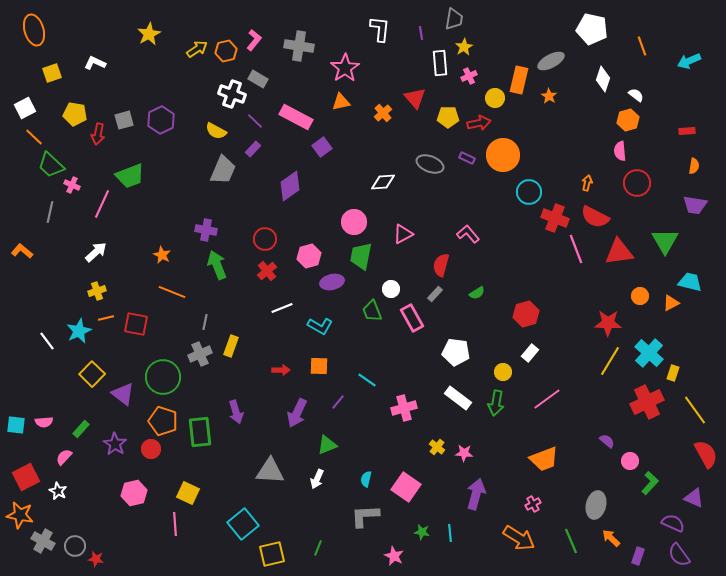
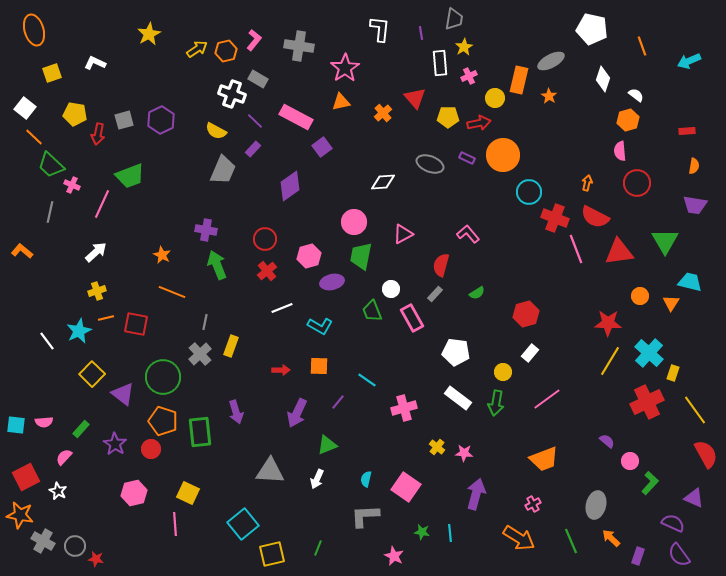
white square at (25, 108): rotated 25 degrees counterclockwise
orange triangle at (671, 303): rotated 30 degrees counterclockwise
gray cross at (200, 354): rotated 20 degrees counterclockwise
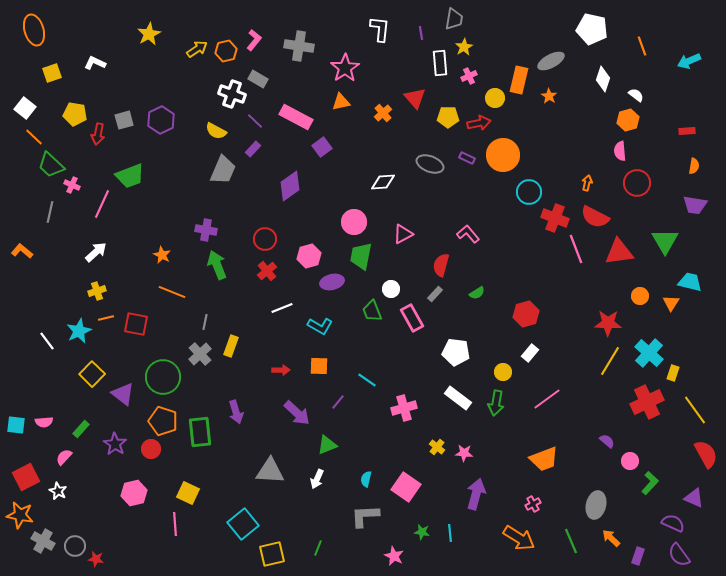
purple arrow at (297, 413): rotated 72 degrees counterclockwise
